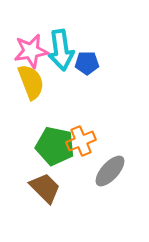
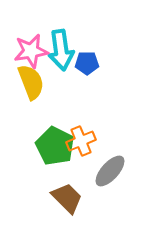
green pentagon: rotated 15 degrees clockwise
brown trapezoid: moved 22 px right, 10 px down
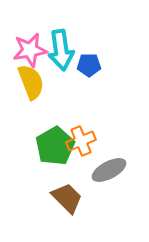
pink star: moved 1 px left, 1 px up
blue pentagon: moved 2 px right, 2 px down
green pentagon: rotated 15 degrees clockwise
gray ellipse: moved 1 px left, 1 px up; rotated 20 degrees clockwise
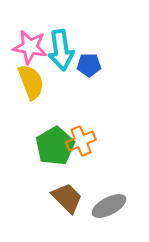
pink star: moved 3 px up; rotated 20 degrees clockwise
gray ellipse: moved 36 px down
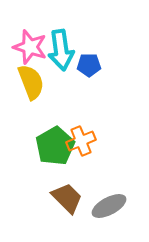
pink star: rotated 8 degrees clockwise
